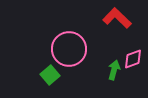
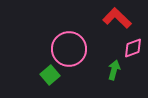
pink diamond: moved 11 px up
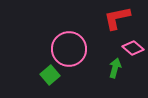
red L-shape: rotated 56 degrees counterclockwise
pink diamond: rotated 60 degrees clockwise
green arrow: moved 1 px right, 2 px up
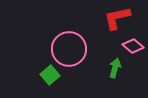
pink diamond: moved 2 px up
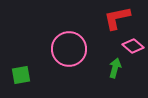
green square: moved 29 px left; rotated 30 degrees clockwise
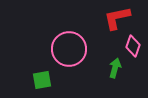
pink diamond: rotated 70 degrees clockwise
green square: moved 21 px right, 5 px down
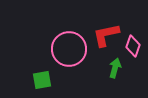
red L-shape: moved 11 px left, 17 px down
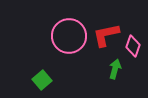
pink circle: moved 13 px up
green arrow: moved 1 px down
green square: rotated 30 degrees counterclockwise
